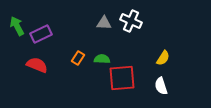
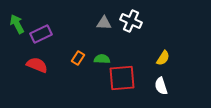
green arrow: moved 2 px up
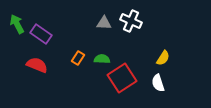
purple rectangle: rotated 60 degrees clockwise
red square: rotated 28 degrees counterclockwise
white semicircle: moved 3 px left, 3 px up
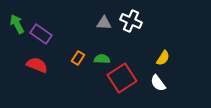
white semicircle: rotated 18 degrees counterclockwise
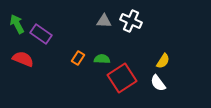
gray triangle: moved 2 px up
yellow semicircle: moved 3 px down
red semicircle: moved 14 px left, 6 px up
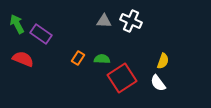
yellow semicircle: rotated 14 degrees counterclockwise
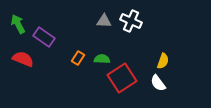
green arrow: moved 1 px right
purple rectangle: moved 3 px right, 3 px down
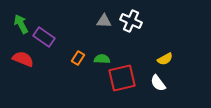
green arrow: moved 3 px right
yellow semicircle: moved 2 px right, 2 px up; rotated 42 degrees clockwise
red square: rotated 20 degrees clockwise
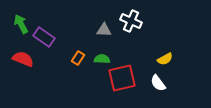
gray triangle: moved 9 px down
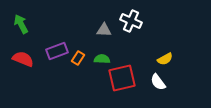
purple rectangle: moved 13 px right, 14 px down; rotated 55 degrees counterclockwise
white semicircle: moved 1 px up
